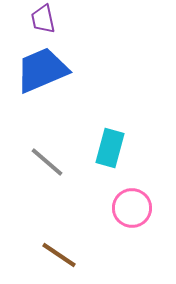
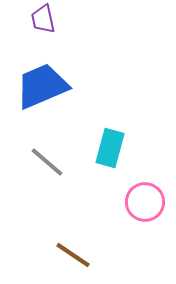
blue trapezoid: moved 16 px down
pink circle: moved 13 px right, 6 px up
brown line: moved 14 px right
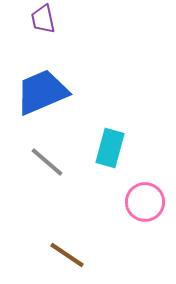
blue trapezoid: moved 6 px down
brown line: moved 6 px left
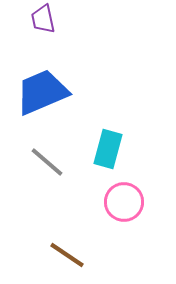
cyan rectangle: moved 2 px left, 1 px down
pink circle: moved 21 px left
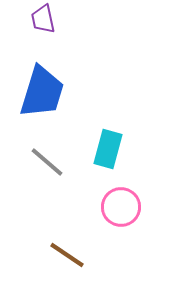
blue trapezoid: rotated 130 degrees clockwise
pink circle: moved 3 px left, 5 px down
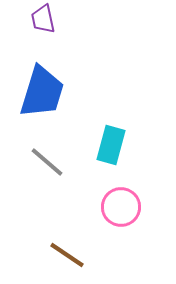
cyan rectangle: moved 3 px right, 4 px up
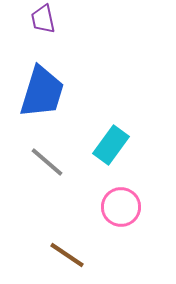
cyan rectangle: rotated 21 degrees clockwise
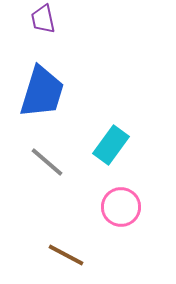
brown line: moved 1 px left; rotated 6 degrees counterclockwise
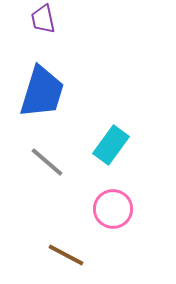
pink circle: moved 8 px left, 2 px down
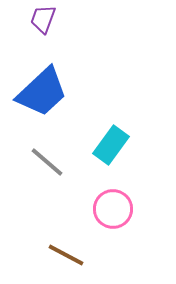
purple trapezoid: rotated 32 degrees clockwise
blue trapezoid: rotated 30 degrees clockwise
